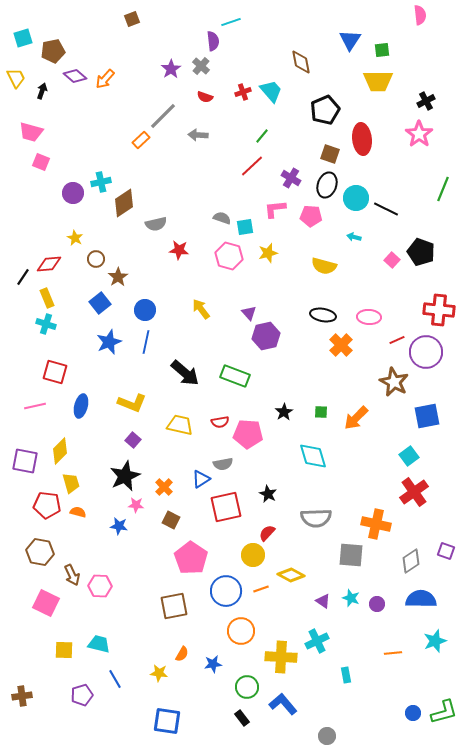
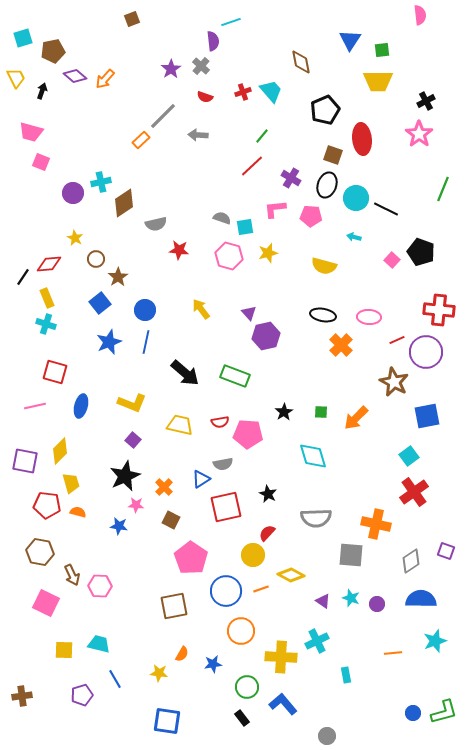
brown square at (330, 154): moved 3 px right, 1 px down
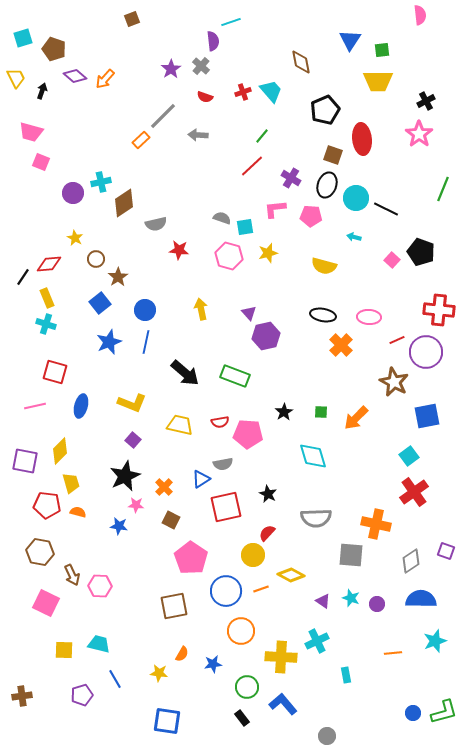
brown pentagon at (53, 51): moved 1 px right, 2 px up; rotated 30 degrees clockwise
yellow arrow at (201, 309): rotated 25 degrees clockwise
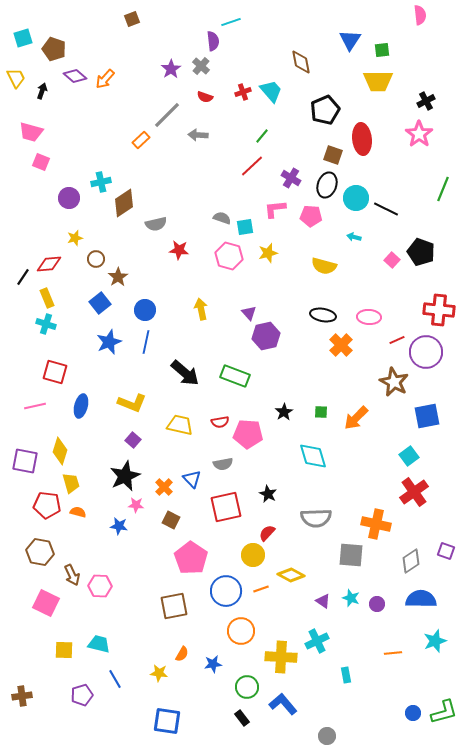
gray line at (163, 116): moved 4 px right, 1 px up
purple circle at (73, 193): moved 4 px left, 5 px down
yellow star at (75, 238): rotated 28 degrees clockwise
yellow diamond at (60, 451): rotated 28 degrees counterclockwise
blue triangle at (201, 479): moved 9 px left; rotated 42 degrees counterclockwise
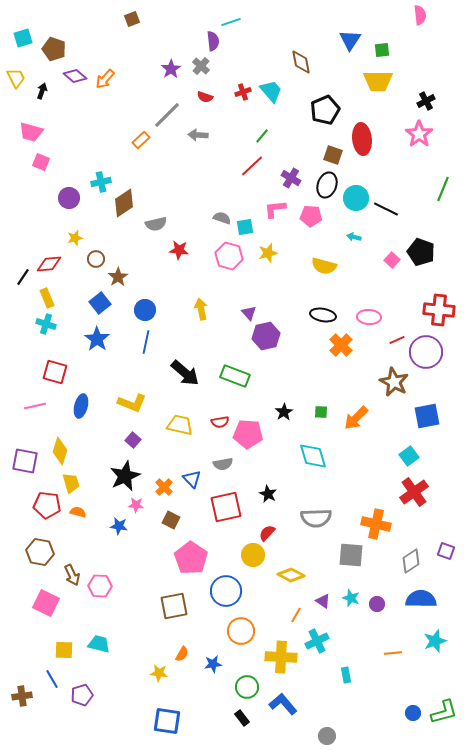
blue star at (109, 342): moved 12 px left, 3 px up; rotated 15 degrees counterclockwise
orange line at (261, 589): moved 35 px right, 26 px down; rotated 42 degrees counterclockwise
blue line at (115, 679): moved 63 px left
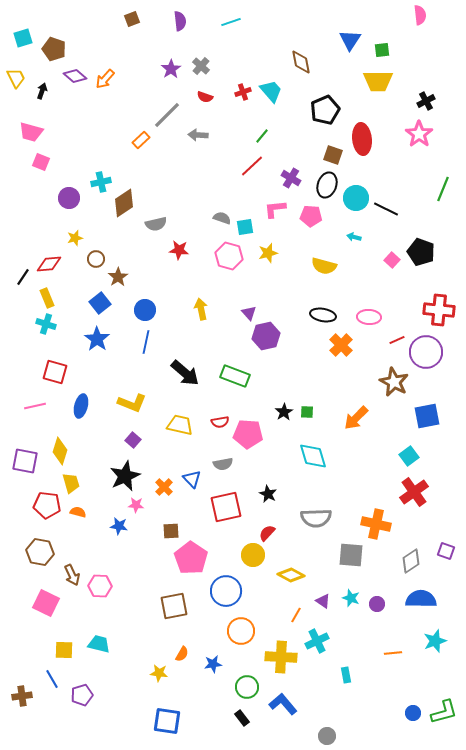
purple semicircle at (213, 41): moved 33 px left, 20 px up
green square at (321, 412): moved 14 px left
brown square at (171, 520): moved 11 px down; rotated 30 degrees counterclockwise
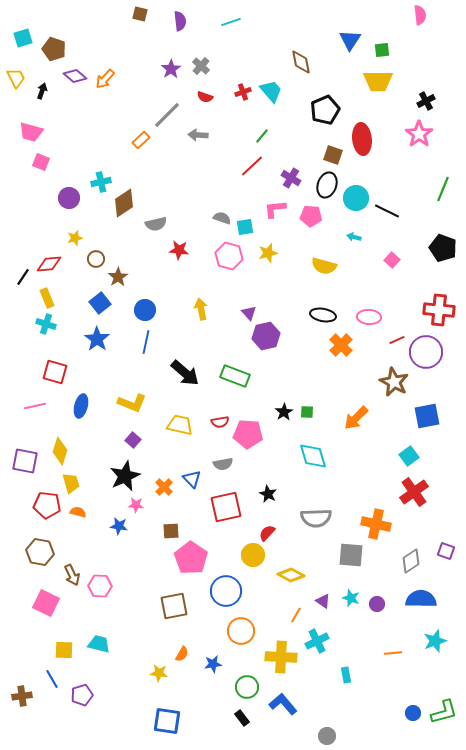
brown square at (132, 19): moved 8 px right, 5 px up; rotated 35 degrees clockwise
black line at (386, 209): moved 1 px right, 2 px down
black pentagon at (421, 252): moved 22 px right, 4 px up
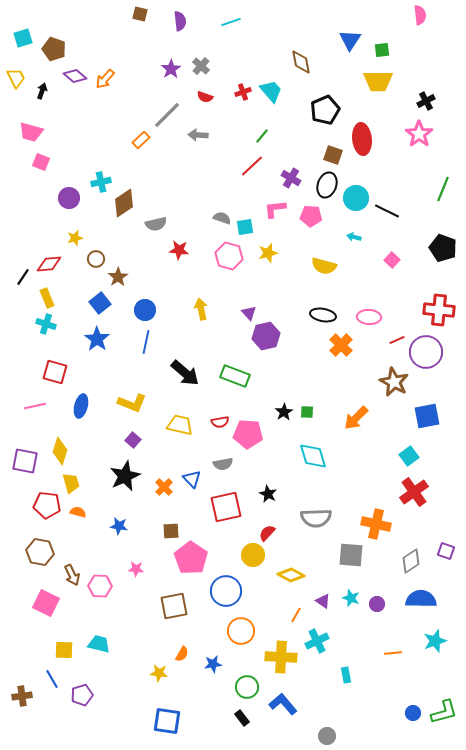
pink star at (136, 505): moved 64 px down
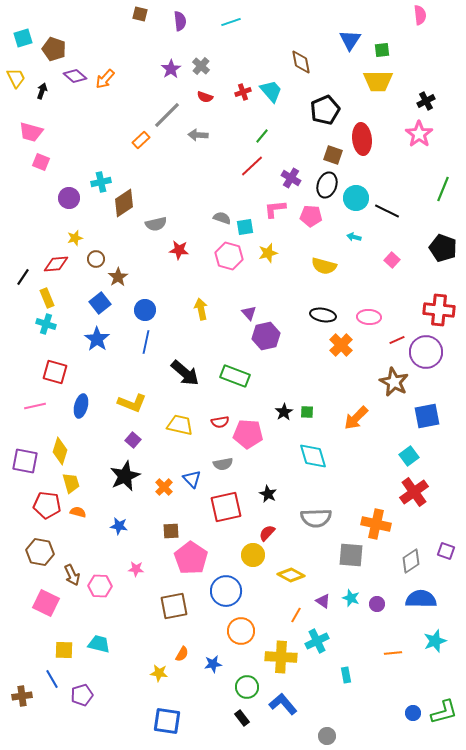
red diamond at (49, 264): moved 7 px right
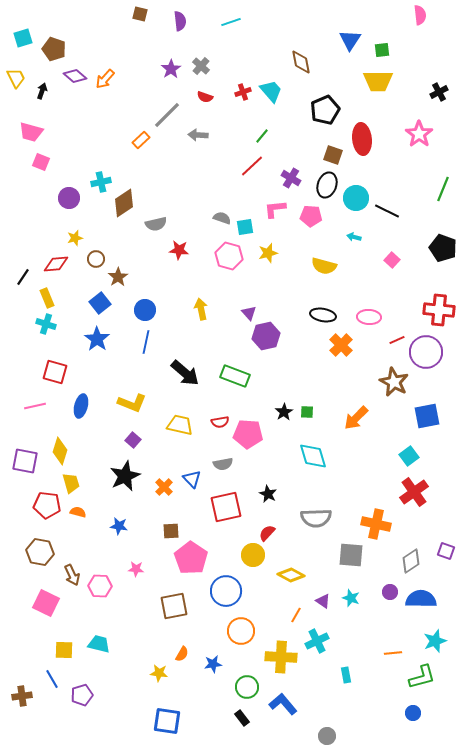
black cross at (426, 101): moved 13 px right, 9 px up
purple circle at (377, 604): moved 13 px right, 12 px up
green L-shape at (444, 712): moved 22 px left, 35 px up
